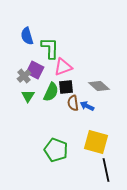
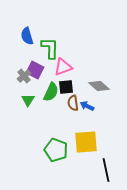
green triangle: moved 4 px down
yellow square: moved 10 px left; rotated 20 degrees counterclockwise
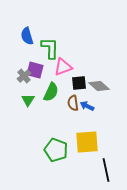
purple square: rotated 12 degrees counterclockwise
black square: moved 13 px right, 4 px up
yellow square: moved 1 px right
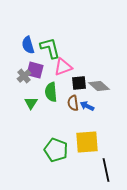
blue semicircle: moved 1 px right, 9 px down
green L-shape: rotated 15 degrees counterclockwise
green semicircle: rotated 150 degrees clockwise
green triangle: moved 3 px right, 3 px down
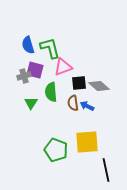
gray cross: rotated 24 degrees clockwise
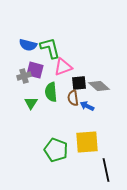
blue semicircle: rotated 60 degrees counterclockwise
brown semicircle: moved 5 px up
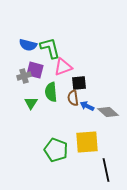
gray diamond: moved 9 px right, 26 px down
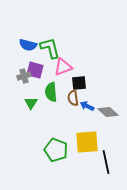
black line: moved 8 px up
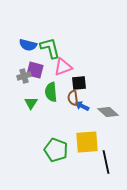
blue arrow: moved 5 px left
